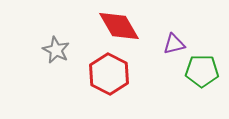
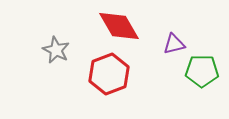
red hexagon: rotated 12 degrees clockwise
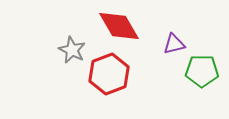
gray star: moved 16 px right
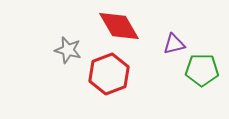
gray star: moved 4 px left; rotated 12 degrees counterclockwise
green pentagon: moved 1 px up
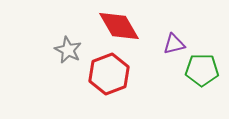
gray star: rotated 12 degrees clockwise
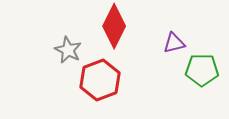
red diamond: moved 5 px left; rotated 57 degrees clockwise
purple triangle: moved 1 px up
red hexagon: moved 9 px left, 6 px down
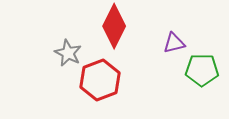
gray star: moved 3 px down
